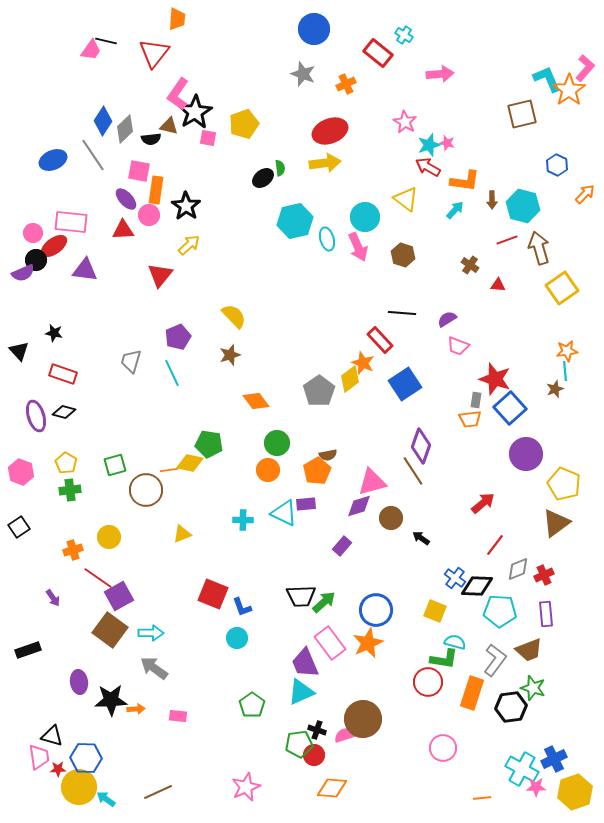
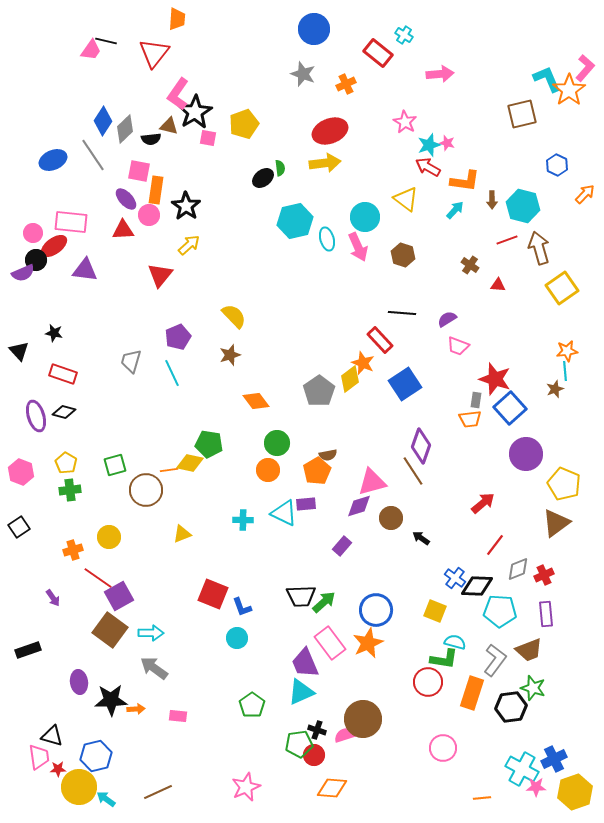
blue hexagon at (86, 758): moved 10 px right, 2 px up; rotated 16 degrees counterclockwise
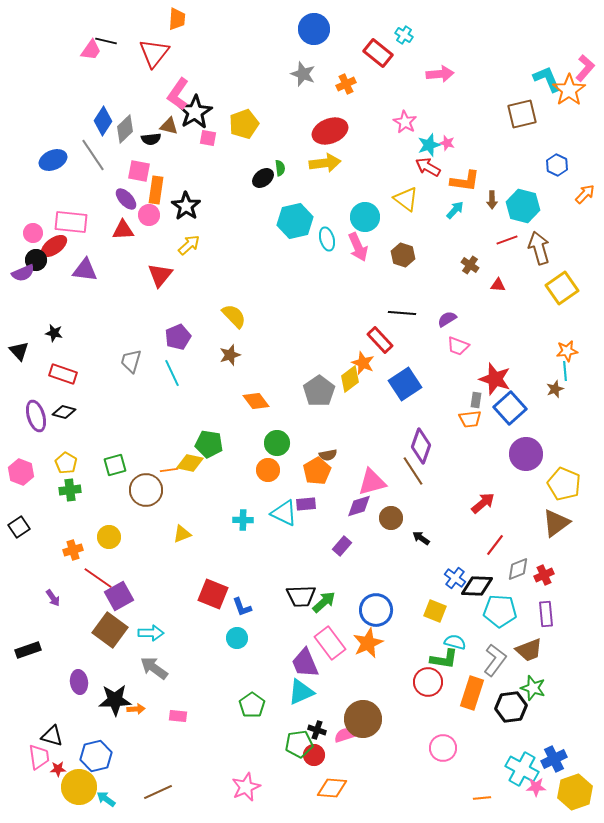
black star at (111, 700): moved 4 px right
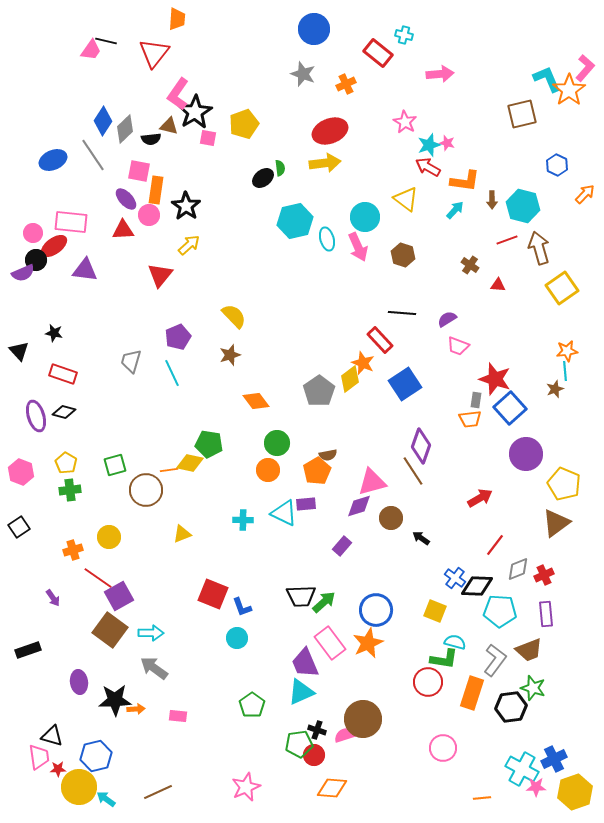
cyan cross at (404, 35): rotated 18 degrees counterclockwise
red arrow at (483, 503): moved 3 px left, 5 px up; rotated 10 degrees clockwise
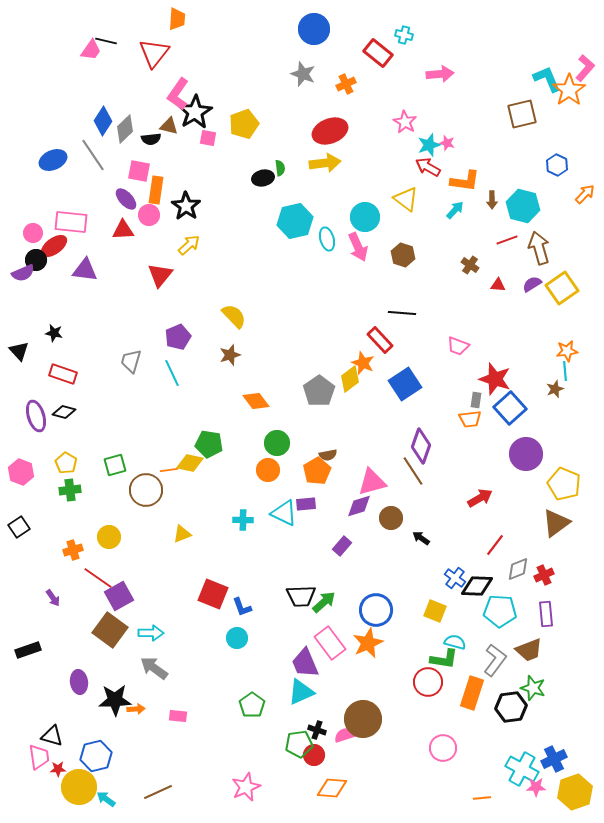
black ellipse at (263, 178): rotated 25 degrees clockwise
purple semicircle at (447, 319): moved 85 px right, 35 px up
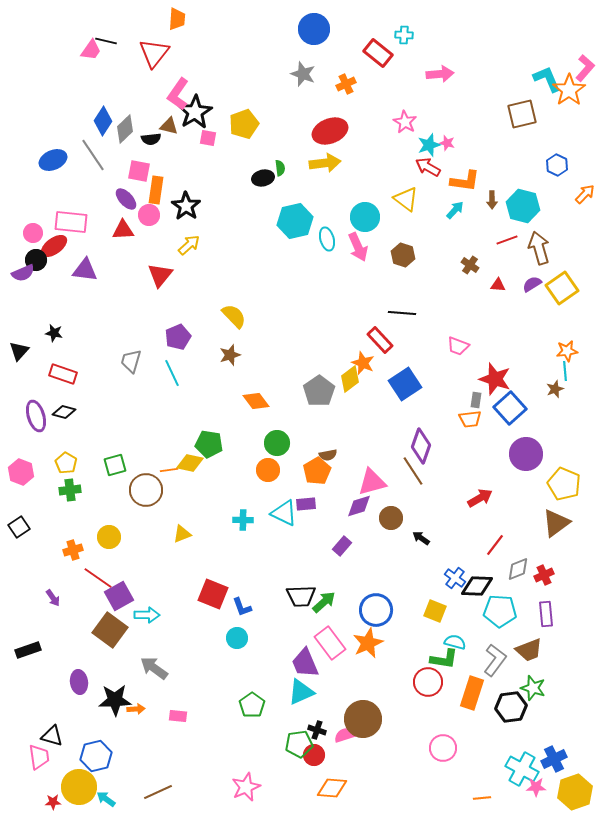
cyan cross at (404, 35): rotated 12 degrees counterclockwise
black triangle at (19, 351): rotated 25 degrees clockwise
cyan arrow at (151, 633): moved 4 px left, 18 px up
red star at (58, 769): moved 5 px left, 33 px down
